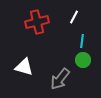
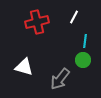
cyan line: moved 3 px right
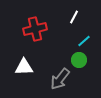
red cross: moved 2 px left, 7 px down
cyan line: moved 1 px left; rotated 40 degrees clockwise
green circle: moved 4 px left
white triangle: rotated 18 degrees counterclockwise
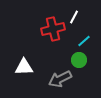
red cross: moved 18 px right
gray arrow: rotated 25 degrees clockwise
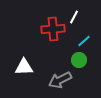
red cross: rotated 10 degrees clockwise
gray arrow: moved 1 px down
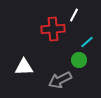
white line: moved 2 px up
cyan line: moved 3 px right, 1 px down
